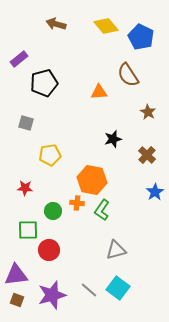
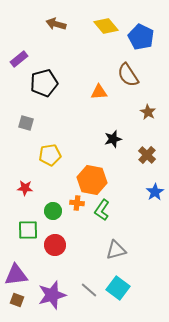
red circle: moved 6 px right, 5 px up
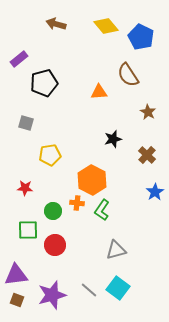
orange hexagon: rotated 16 degrees clockwise
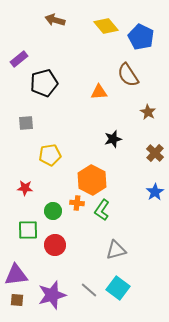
brown arrow: moved 1 px left, 4 px up
gray square: rotated 21 degrees counterclockwise
brown cross: moved 8 px right, 2 px up
brown square: rotated 16 degrees counterclockwise
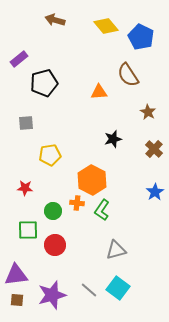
brown cross: moved 1 px left, 4 px up
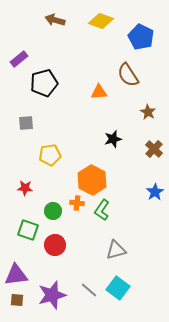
yellow diamond: moved 5 px left, 5 px up; rotated 30 degrees counterclockwise
green square: rotated 20 degrees clockwise
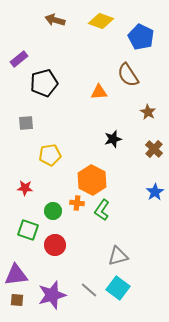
gray triangle: moved 2 px right, 6 px down
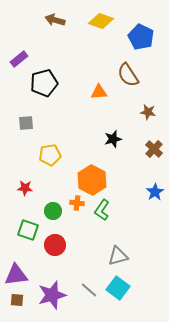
brown star: rotated 21 degrees counterclockwise
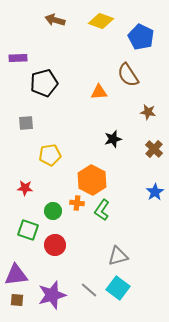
purple rectangle: moved 1 px left, 1 px up; rotated 36 degrees clockwise
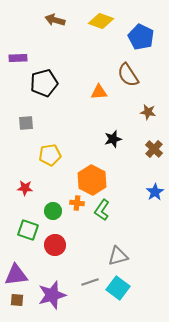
gray line: moved 1 px right, 8 px up; rotated 60 degrees counterclockwise
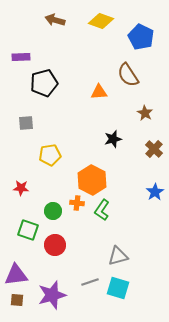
purple rectangle: moved 3 px right, 1 px up
brown star: moved 3 px left, 1 px down; rotated 21 degrees clockwise
red star: moved 4 px left
cyan square: rotated 20 degrees counterclockwise
